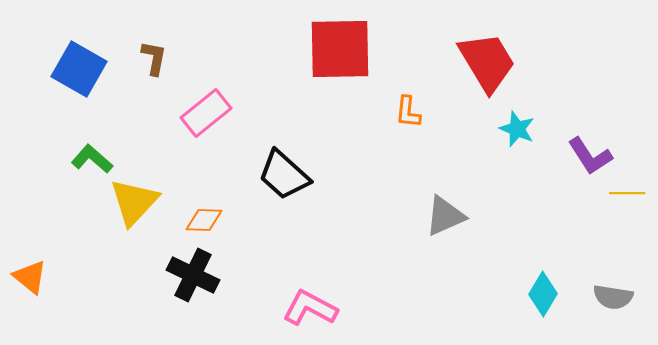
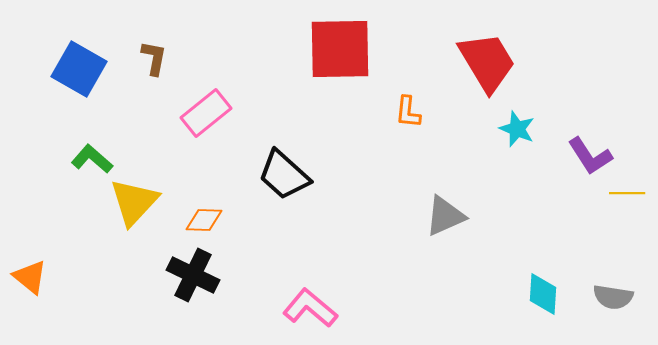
cyan diamond: rotated 27 degrees counterclockwise
pink L-shape: rotated 12 degrees clockwise
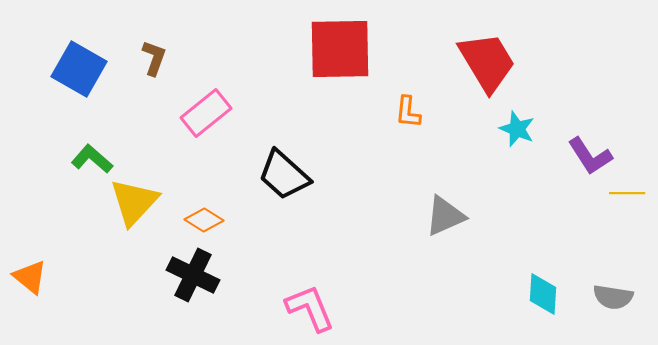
brown L-shape: rotated 9 degrees clockwise
orange diamond: rotated 30 degrees clockwise
pink L-shape: rotated 28 degrees clockwise
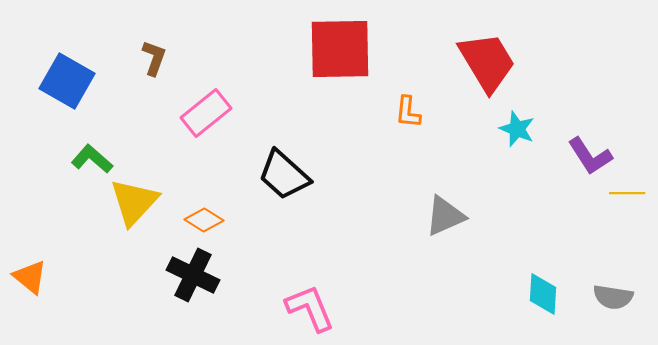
blue square: moved 12 px left, 12 px down
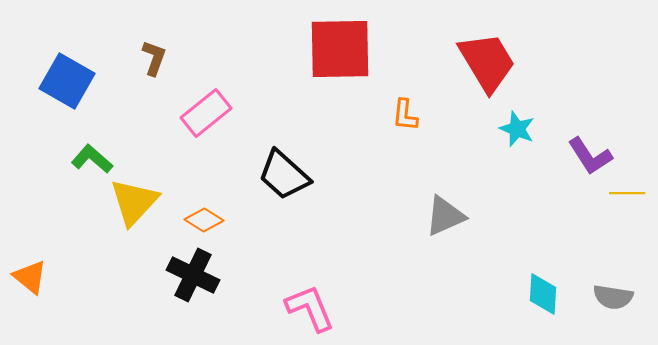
orange L-shape: moved 3 px left, 3 px down
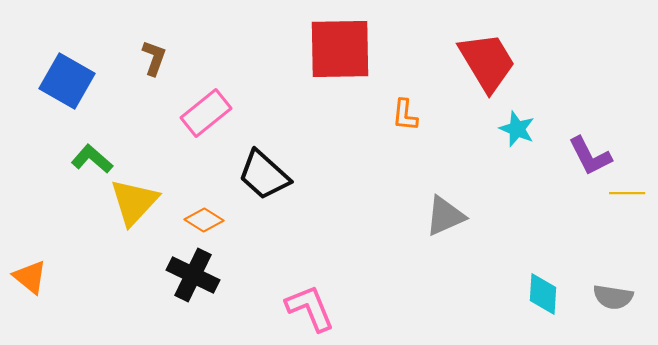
purple L-shape: rotated 6 degrees clockwise
black trapezoid: moved 20 px left
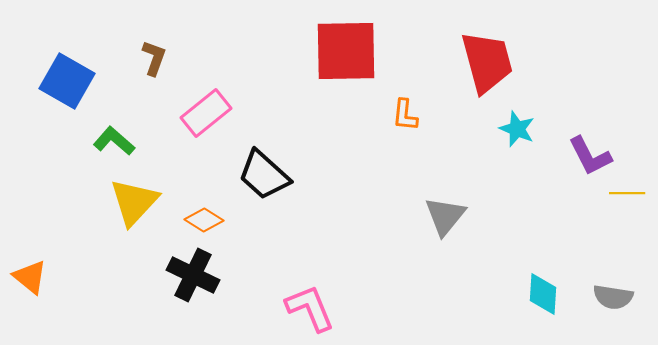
red square: moved 6 px right, 2 px down
red trapezoid: rotated 16 degrees clockwise
green L-shape: moved 22 px right, 18 px up
gray triangle: rotated 27 degrees counterclockwise
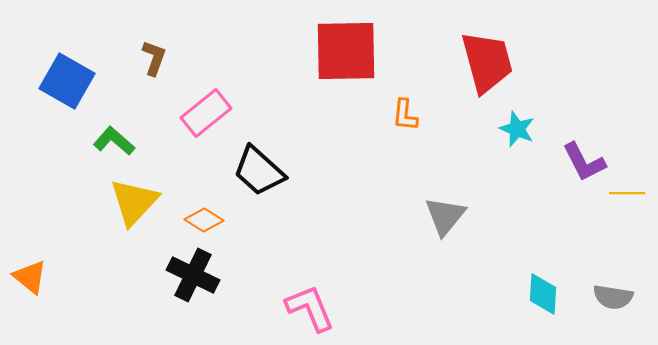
purple L-shape: moved 6 px left, 6 px down
black trapezoid: moved 5 px left, 4 px up
